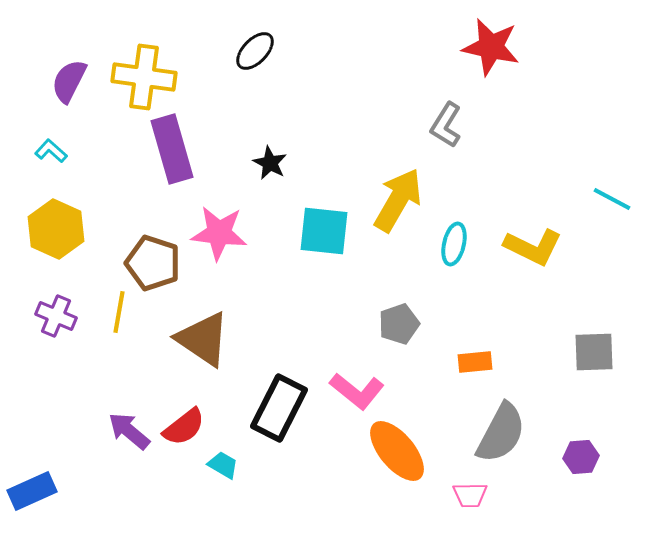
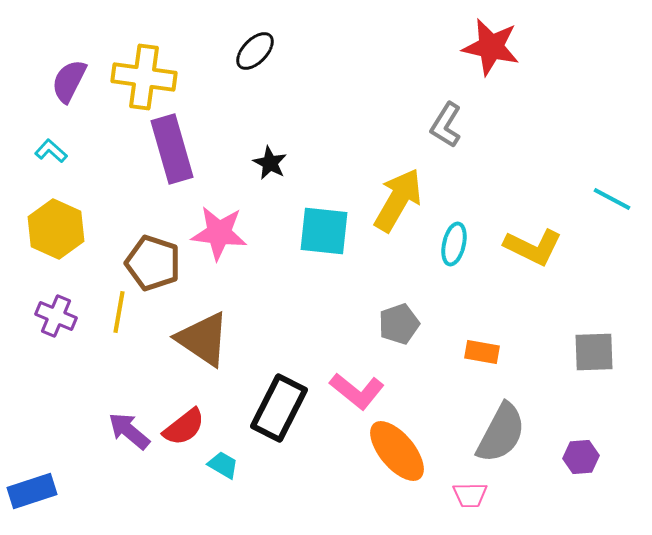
orange rectangle: moved 7 px right, 10 px up; rotated 16 degrees clockwise
blue rectangle: rotated 6 degrees clockwise
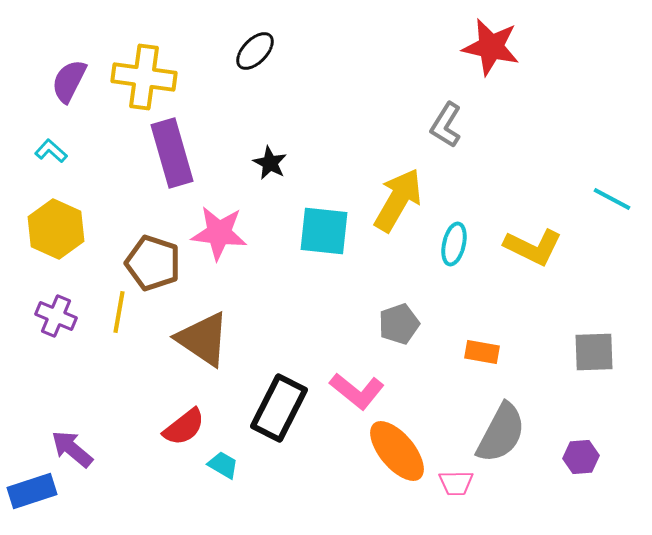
purple rectangle: moved 4 px down
purple arrow: moved 57 px left, 18 px down
pink trapezoid: moved 14 px left, 12 px up
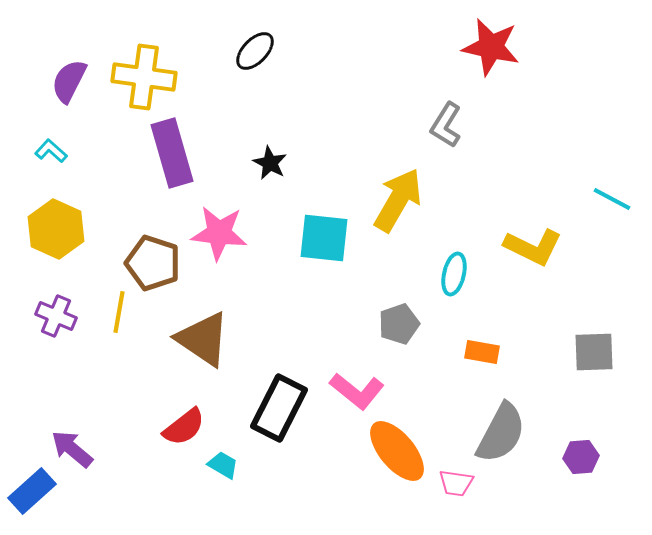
cyan square: moved 7 px down
cyan ellipse: moved 30 px down
pink trapezoid: rotated 9 degrees clockwise
blue rectangle: rotated 24 degrees counterclockwise
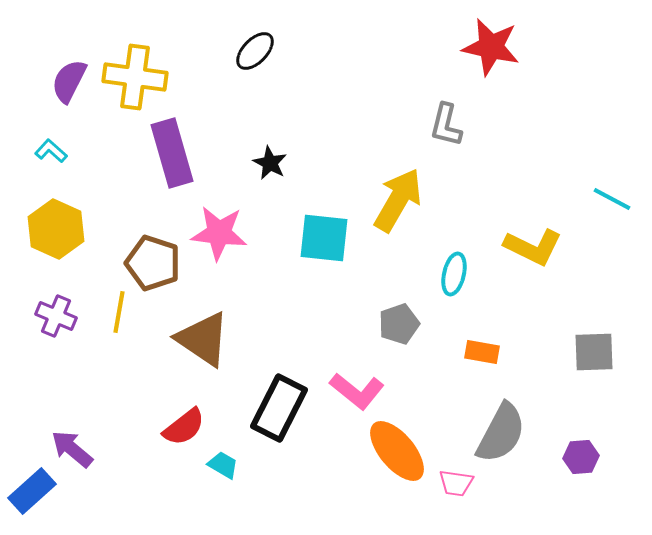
yellow cross: moved 9 px left
gray L-shape: rotated 18 degrees counterclockwise
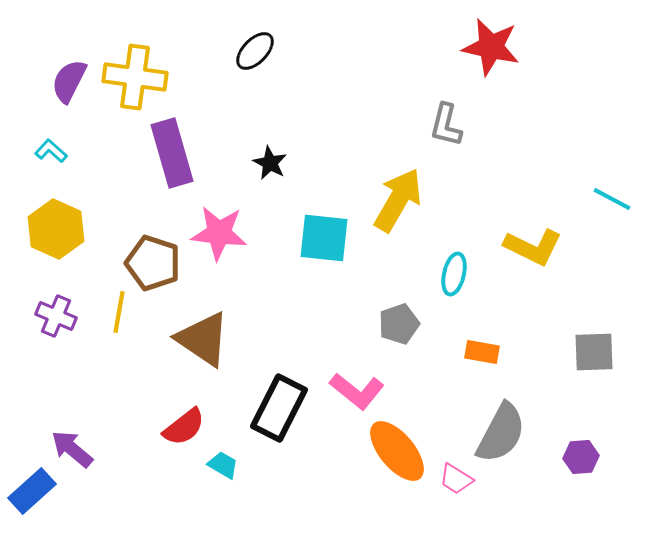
pink trapezoid: moved 4 px up; rotated 24 degrees clockwise
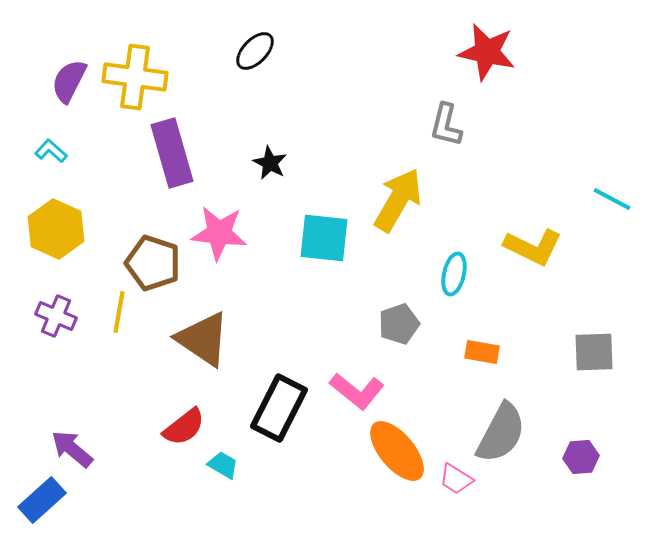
red star: moved 4 px left, 5 px down
blue rectangle: moved 10 px right, 9 px down
